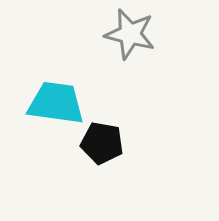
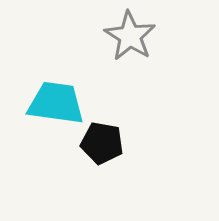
gray star: moved 2 px down; rotated 18 degrees clockwise
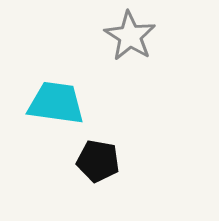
black pentagon: moved 4 px left, 18 px down
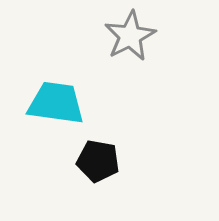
gray star: rotated 12 degrees clockwise
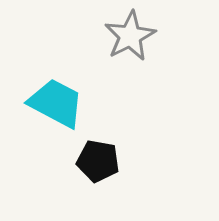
cyan trapezoid: rotated 20 degrees clockwise
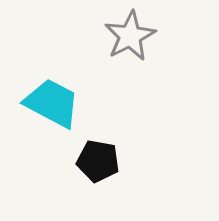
cyan trapezoid: moved 4 px left
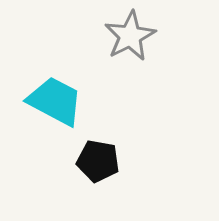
cyan trapezoid: moved 3 px right, 2 px up
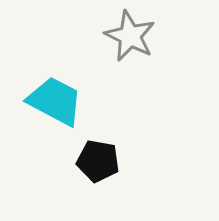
gray star: rotated 18 degrees counterclockwise
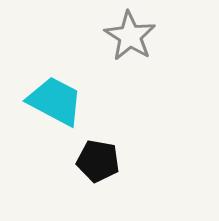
gray star: rotated 6 degrees clockwise
